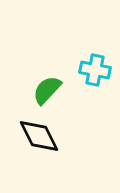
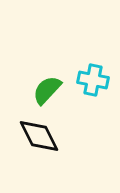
cyan cross: moved 2 px left, 10 px down
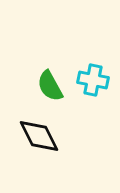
green semicircle: moved 3 px right, 4 px up; rotated 72 degrees counterclockwise
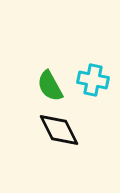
black diamond: moved 20 px right, 6 px up
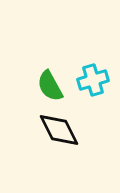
cyan cross: rotated 28 degrees counterclockwise
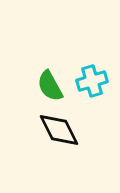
cyan cross: moved 1 px left, 1 px down
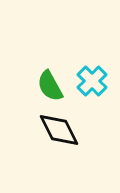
cyan cross: rotated 28 degrees counterclockwise
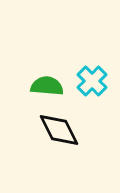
green semicircle: moved 3 px left; rotated 124 degrees clockwise
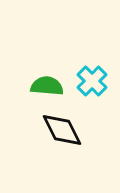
black diamond: moved 3 px right
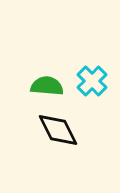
black diamond: moved 4 px left
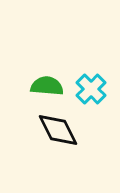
cyan cross: moved 1 px left, 8 px down
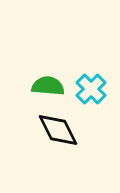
green semicircle: moved 1 px right
